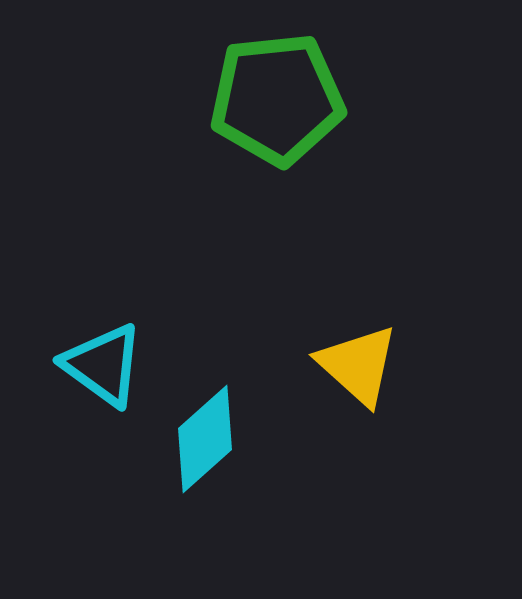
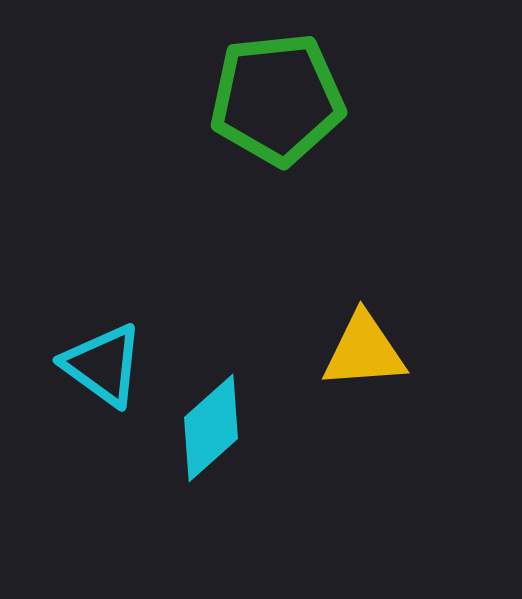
yellow triangle: moved 6 px right, 14 px up; rotated 46 degrees counterclockwise
cyan diamond: moved 6 px right, 11 px up
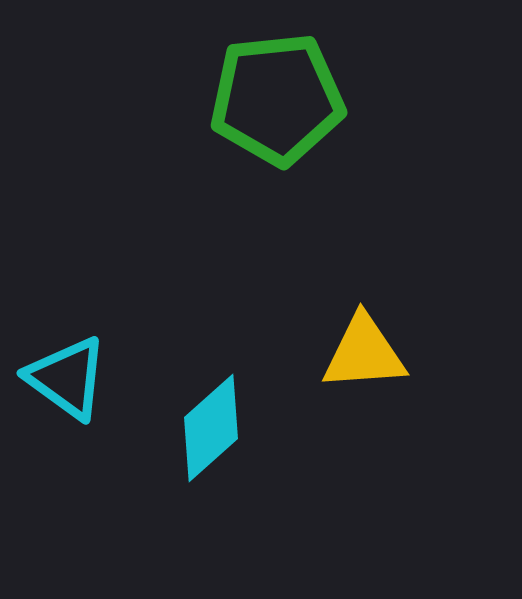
yellow triangle: moved 2 px down
cyan triangle: moved 36 px left, 13 px down
